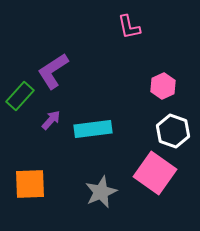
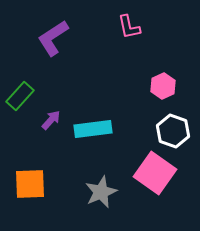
purple L-shape: moved 33 px up
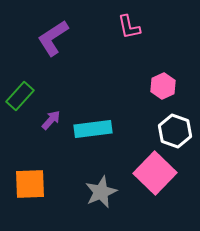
white hexagon: moved 2 px right
pink square: rotated 9 degrees clockwise
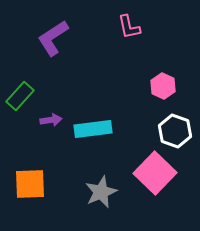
pink hexagon: rotated 10 degrees counterclockwise
purple arrow: rotated 40 degrees clockwise
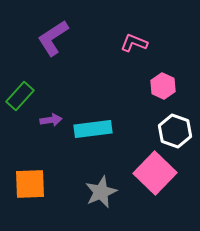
pink L-shape: moved 5 px right, 16 px down; rotated 124 degrees clockwise
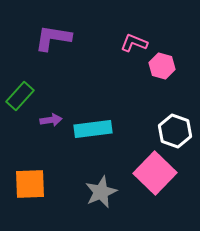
purple L-shape: rotated 42 degrees clockwise
pink hexagon: moved 1 px left, 20 px up; rotated 10 degrees counterclockwise
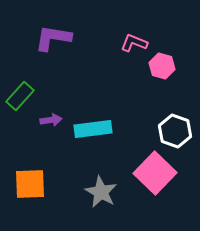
gray star: rotated 20 degrees counterclockwise
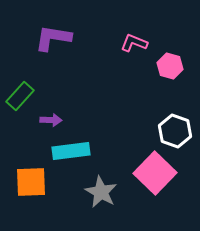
pink hexagon: moved 8 px right
purple arrow: rotated 10 degrees clockwise
cyan rectangle: moved 22 px left, 22 px down
orange square: moved 1 px right, 2 px up
